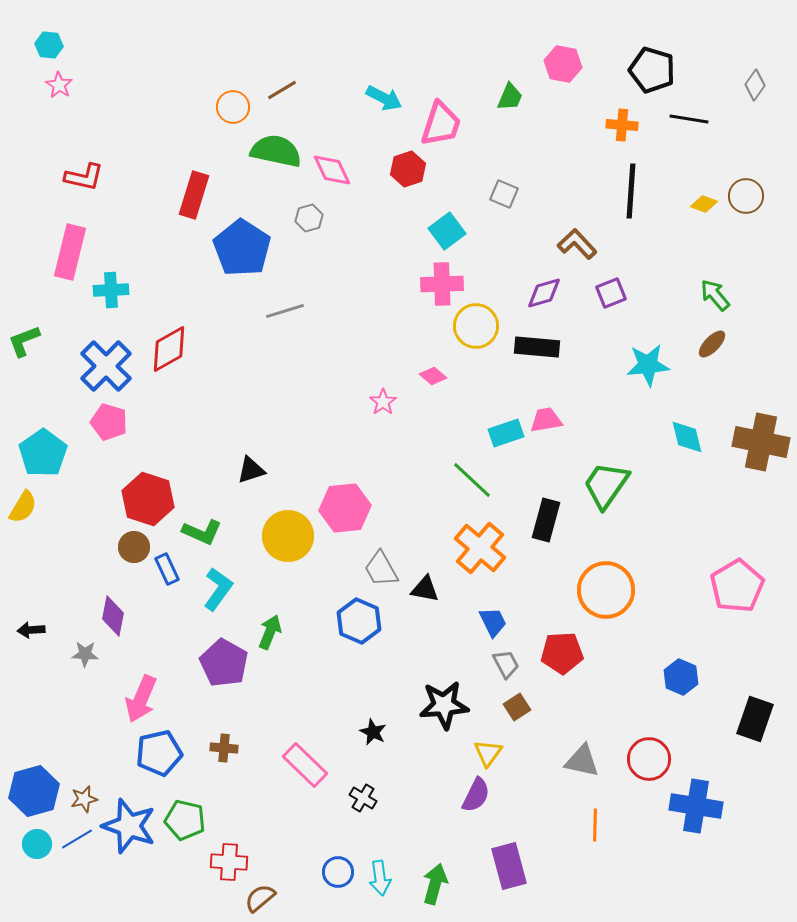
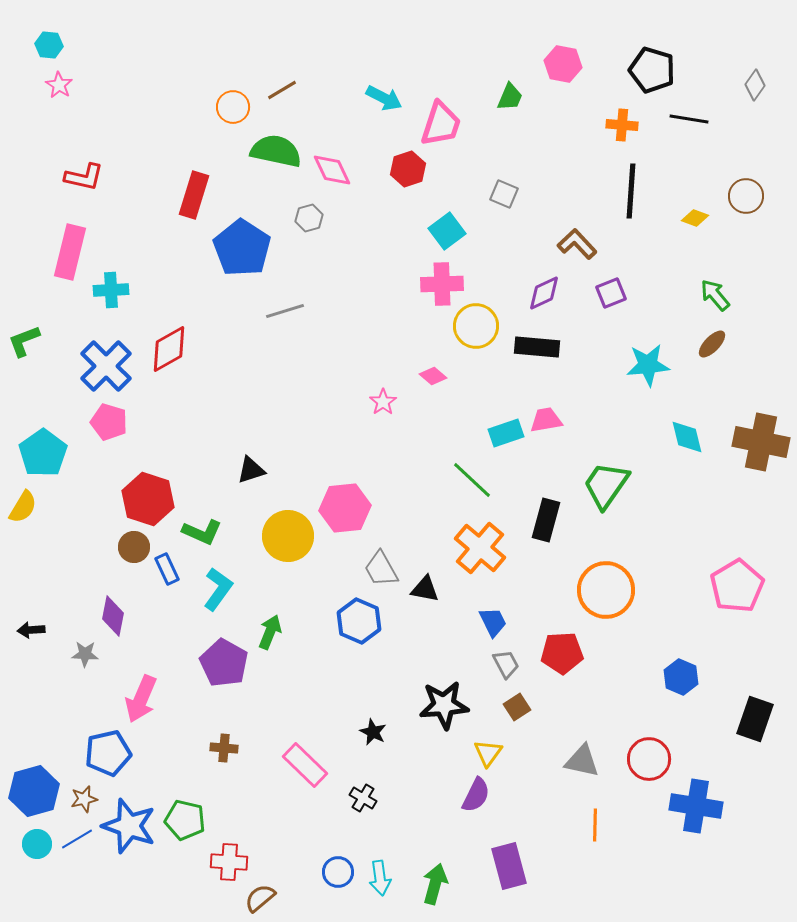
yellow diamond at (704, 204): moved 9 px left, 14 px down
purple diamond at (544, 293): rotated 9 degrees counterclockwise
blue pentagon at (159, 753): moved 51 px left
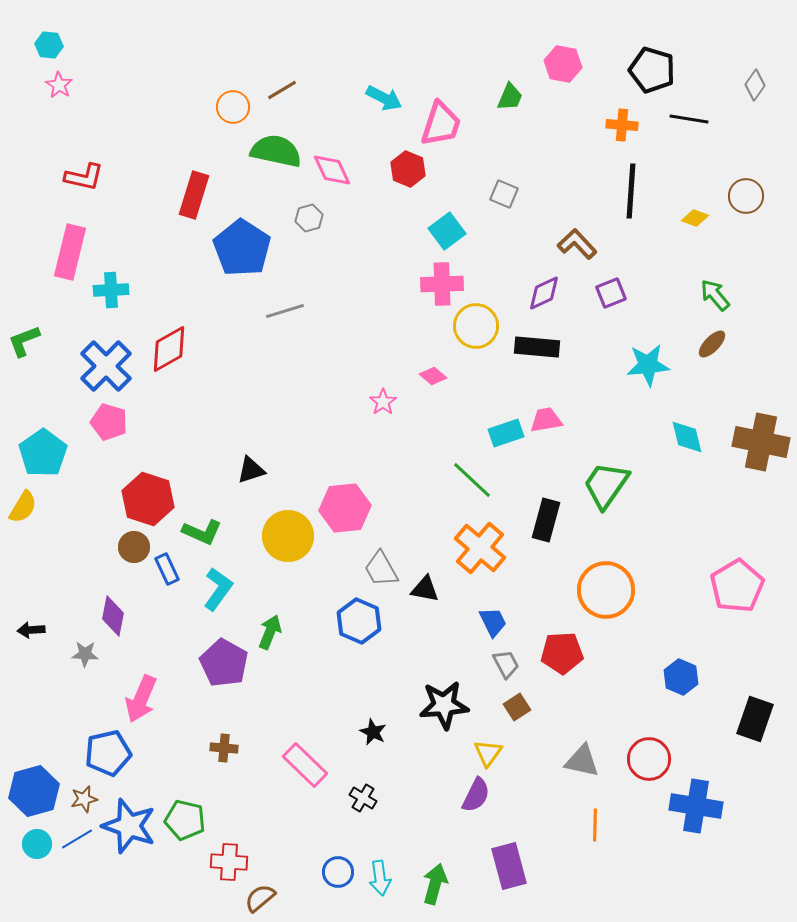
red hexagon at (408, 169): rotated 20 degrees counterclockwise
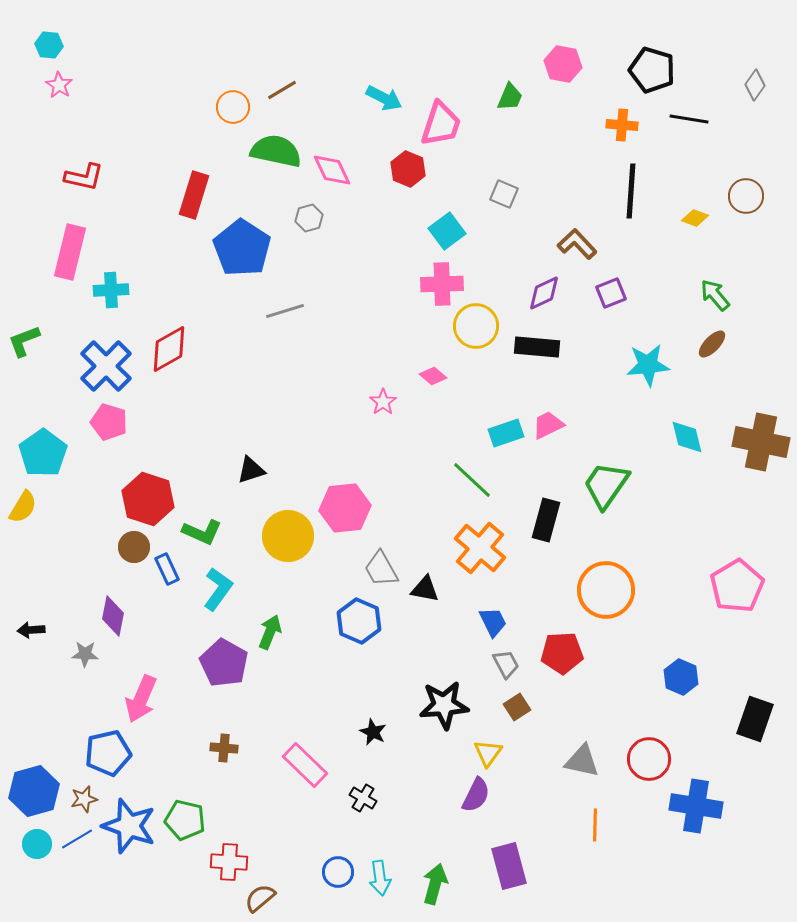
pink trapezoid at (546, 420): moved 2 px right, 5 px down; rotated 16 degrees counterclockwise
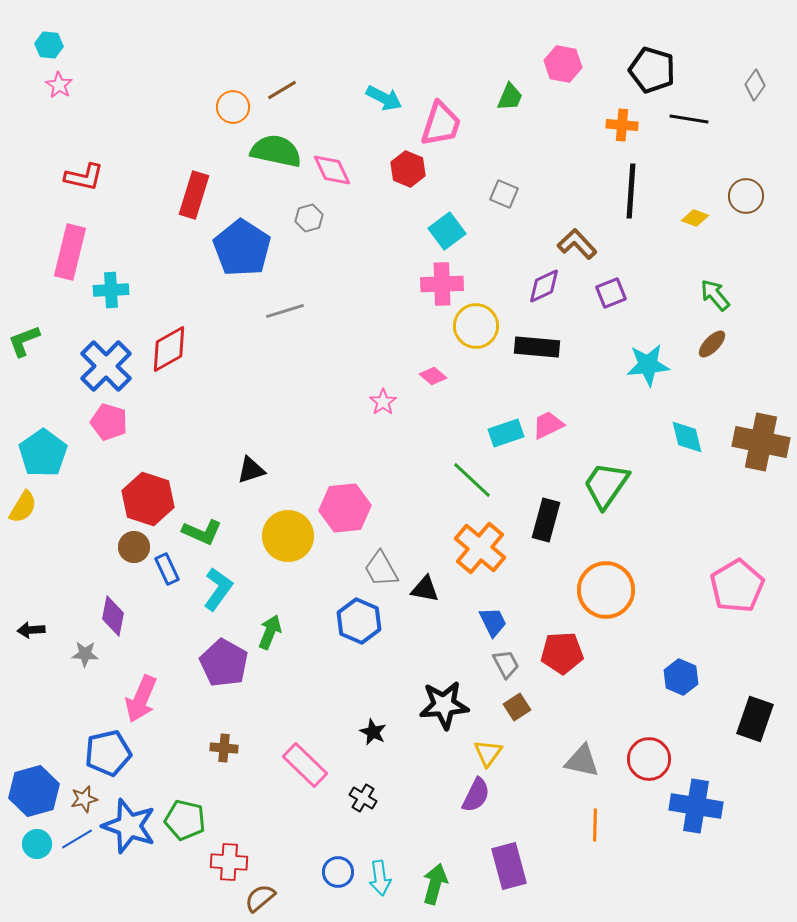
purple diamond at (544, 293): moved 7 px up
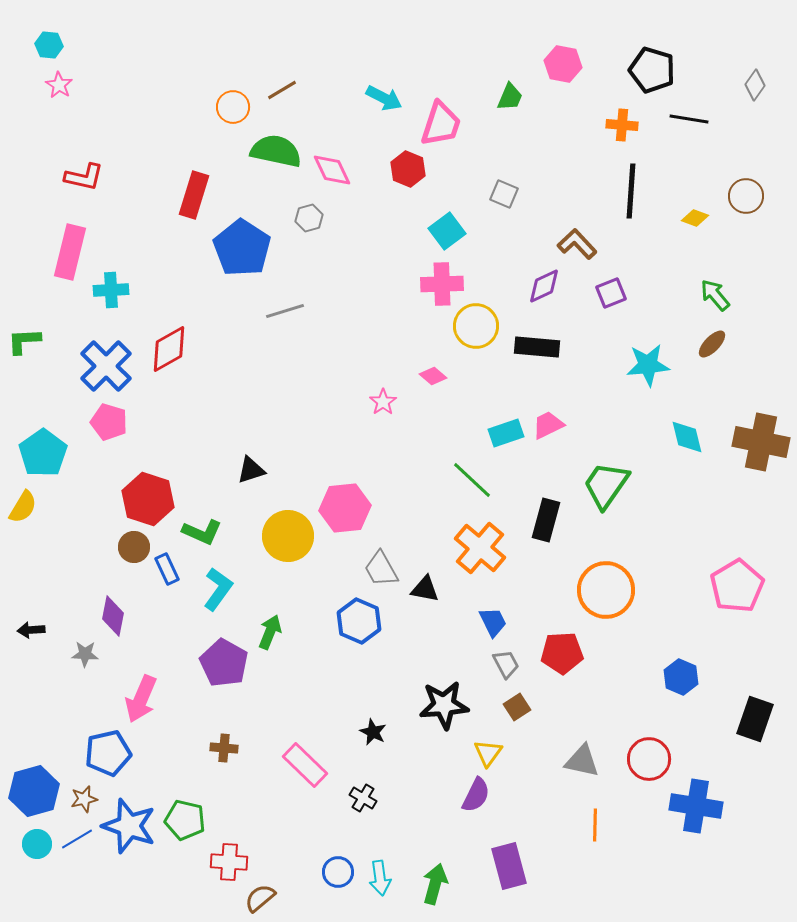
green L-shape at (24, 341): rotated 18 degrees clockwise
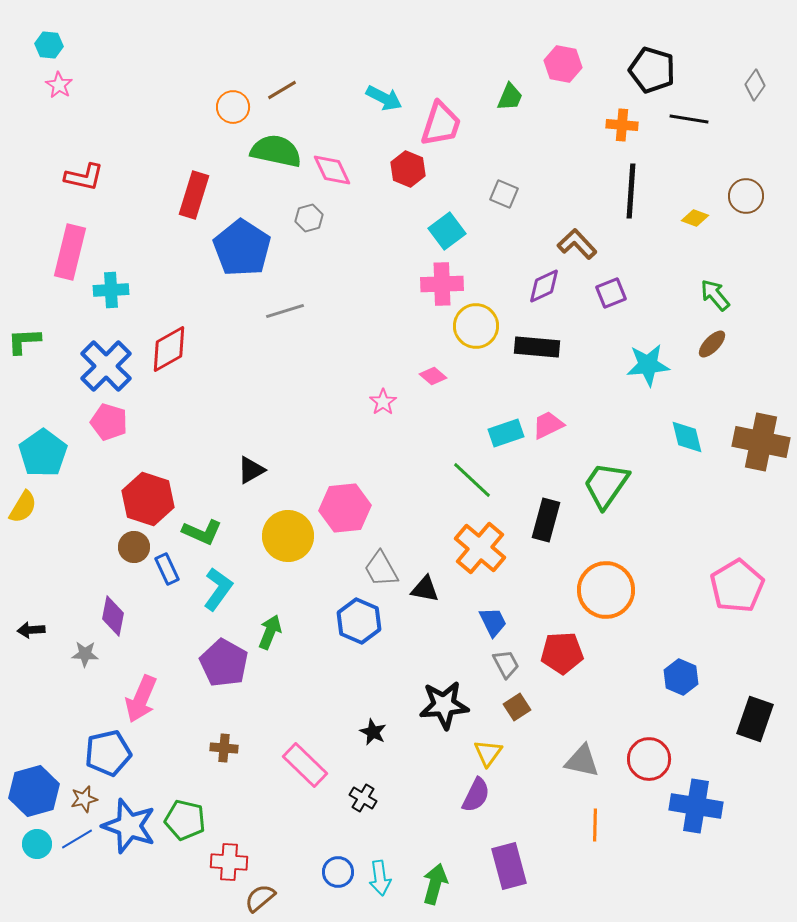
black triangle at (251, 470): rotated 12 degrees counterclockwise
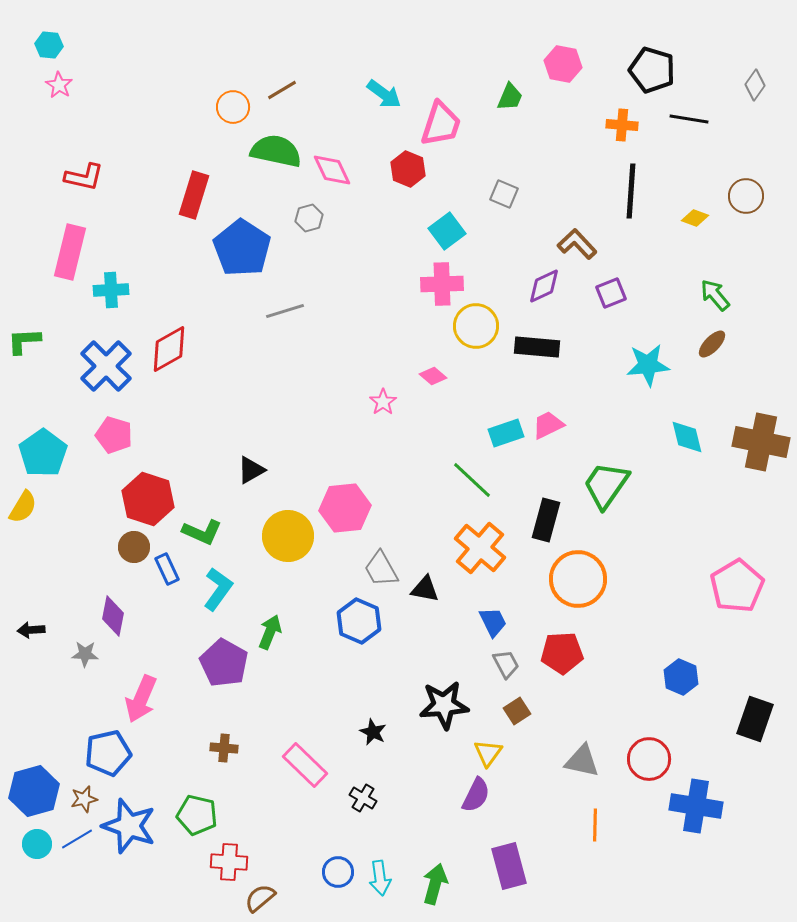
cyan arrow at (384, 98): moved 4 px up; rotated 9 degrees clockwise
pink pentagon at (109, 422): moved 5 px right, 13 px down
orange circle at (606, 590): moved 28 px left, 11 px up
brown square at (517, 707): moved 4 px down
green pentagon at (185, 820): moved 12 px right, 5 px up
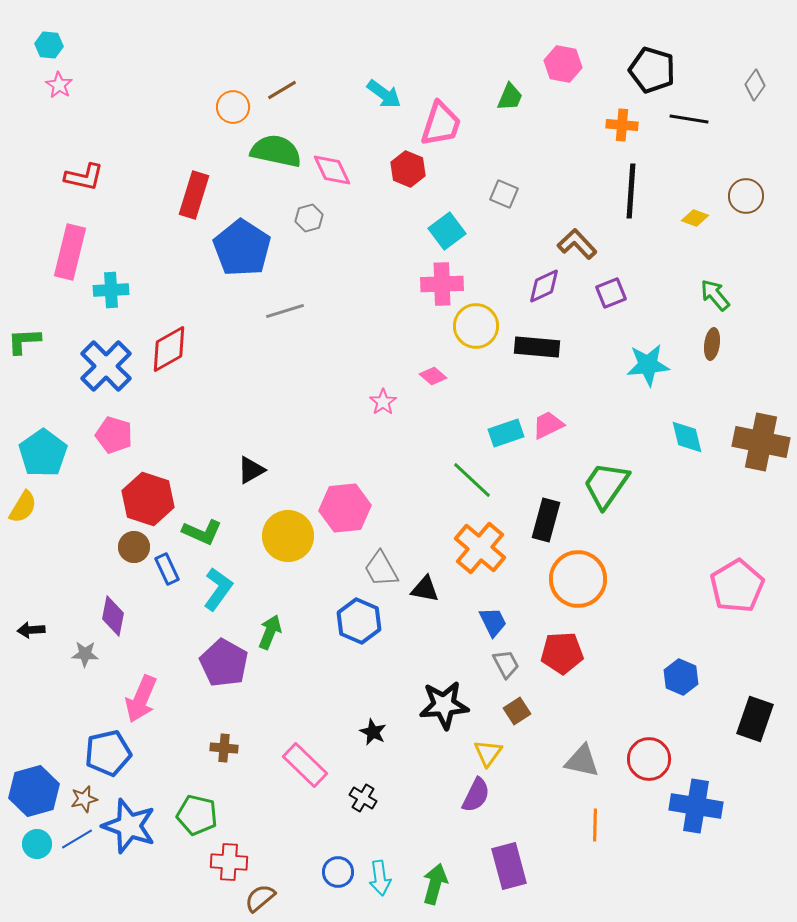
brown ellipse at (712, 344): rotated 36 degrees counterclockwise
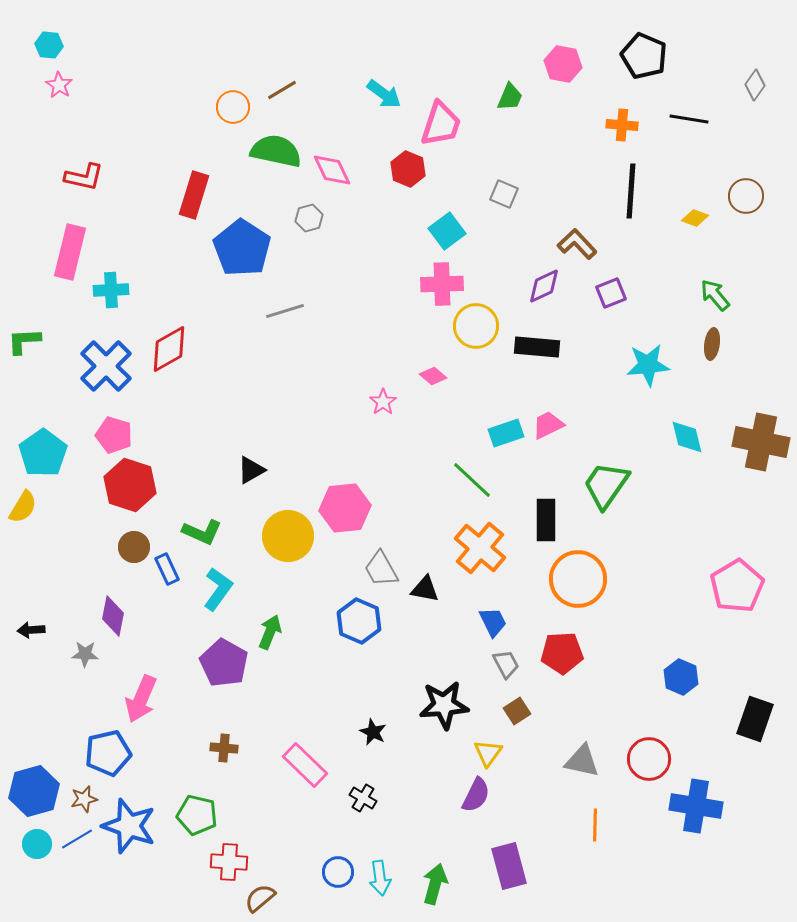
black pentagon at (652, 70): moved 8 px left, 14 px up; rotated 6 degrees clockwise
red hexagon at (148, 499): moved 18 px left, 14 px up
black rectangle at (546, 520): rotated 15 degrees counterclockwise
